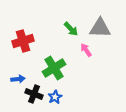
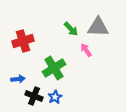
gray triangle: moved 2 px left, 1 px up
black cross: moved 2 px down
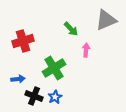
gray triangle: moved 8 px right, 7 px up; rotated 25 degrees counterclockwise
pink arrow: rotated 40 degrees clockwise
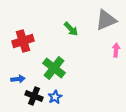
pink arrow: moved 30 px right
green cross: rotated 20 degrees counterclockwise
